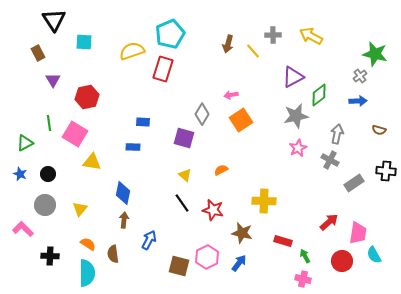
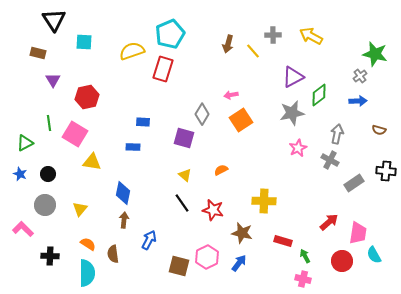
brown rectangle at (38, 53): rotated 49 degrees counterclockwise
gray star at (296, 116): moved 4 px left, 3 px up
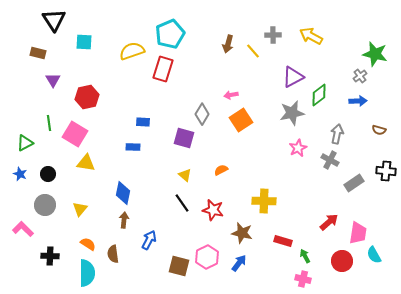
yellow triangle at (92, 162): moved 6 px left, 1 px down
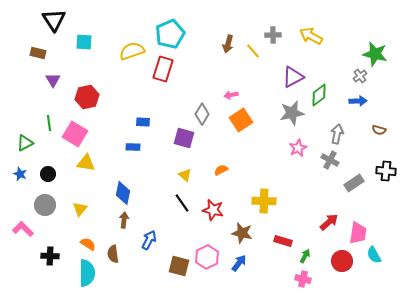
green arrow at (305, 256): rotated 56 degrees clockwise
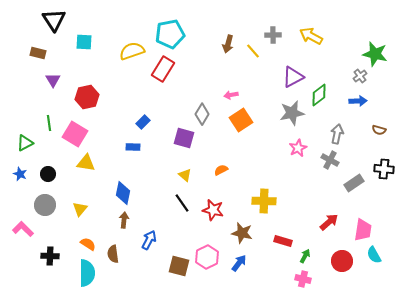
cyan pentagon at (170, 34): rotated 12 degrees clockwise
red rectangle at (163, 69): rotated 15 degrees clockwise
blue rectangle at (143, 122): rotated 48 degrees counterclockwise
black cross at (386, 171): moved 2 px left, 2 px up
pink trapezoid at (358, 233): moved 5 px right, 3 px up
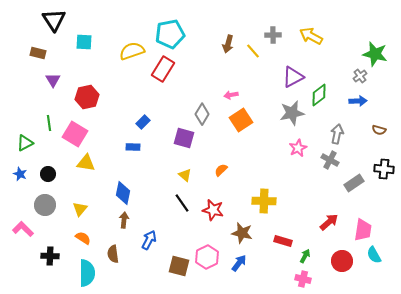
orange semicircle at (221, 170): rotated 16 degrees counterclockwise
orange semicircle at (88, 244): moved 5 px left, 6 px up
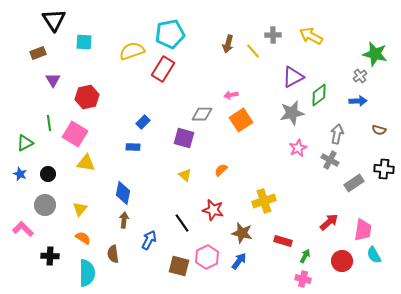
brown rectangle at (38, 53): rotated 35 degrees counterclockwise
gray diamond at (202, 114): rotated 60 degrees clockwise
yellow cross at (264, 201): rotated 20 degrees counterclockwise
black line at (182, 203): moved 20 px down
blue arrow at (239, 263): moved 2 px up
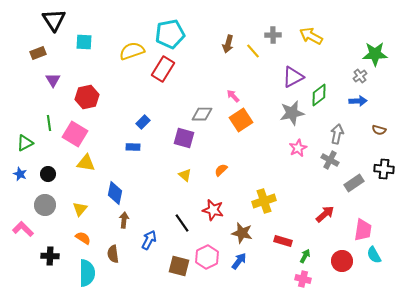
green star at (375, 54): rotated 15 degrees counterclockwise
pink arrow at (231, 95): moved 2 px right, 1 px down; rotated 56 degrees clockwise
blue diamond at (123, 193): moved 8 px left
red arrow at (329, 222): moved 4 px left, 8 px up
